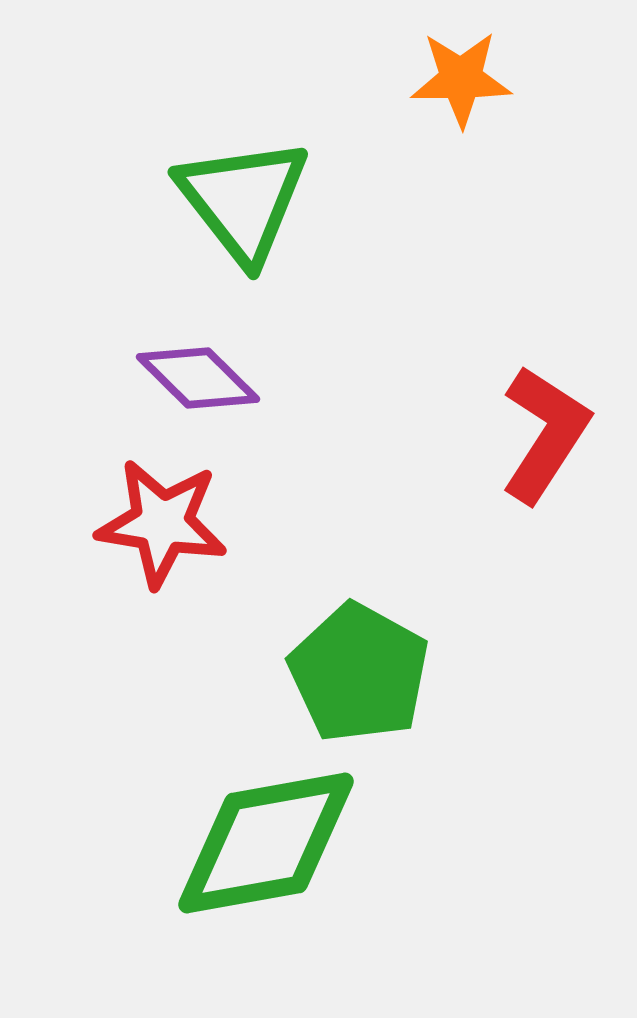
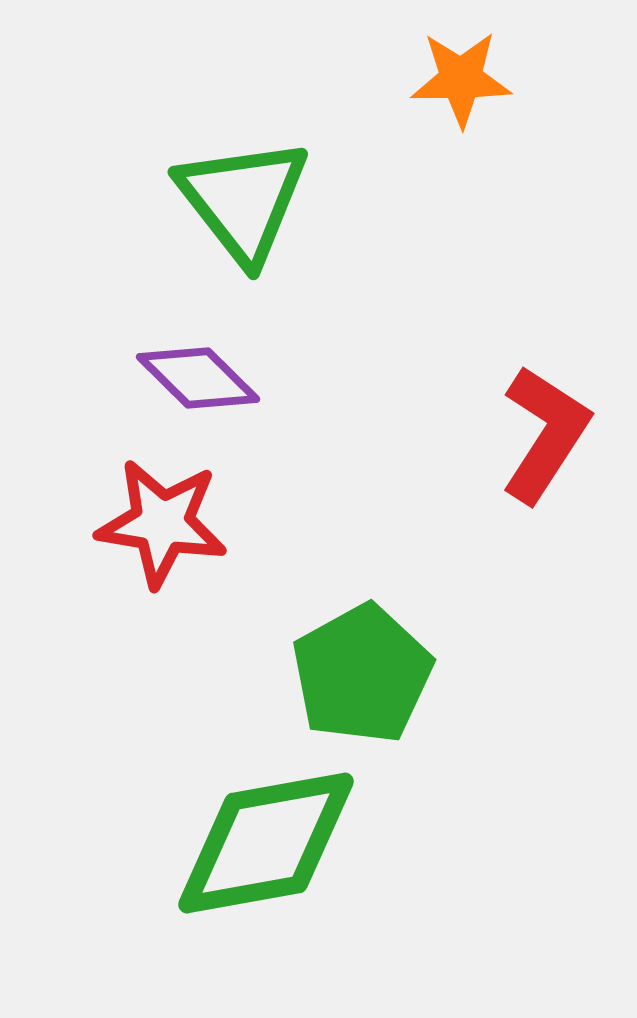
green pentagon: moved 3 px right, 1 px down; rotated 14 degrees clockwise
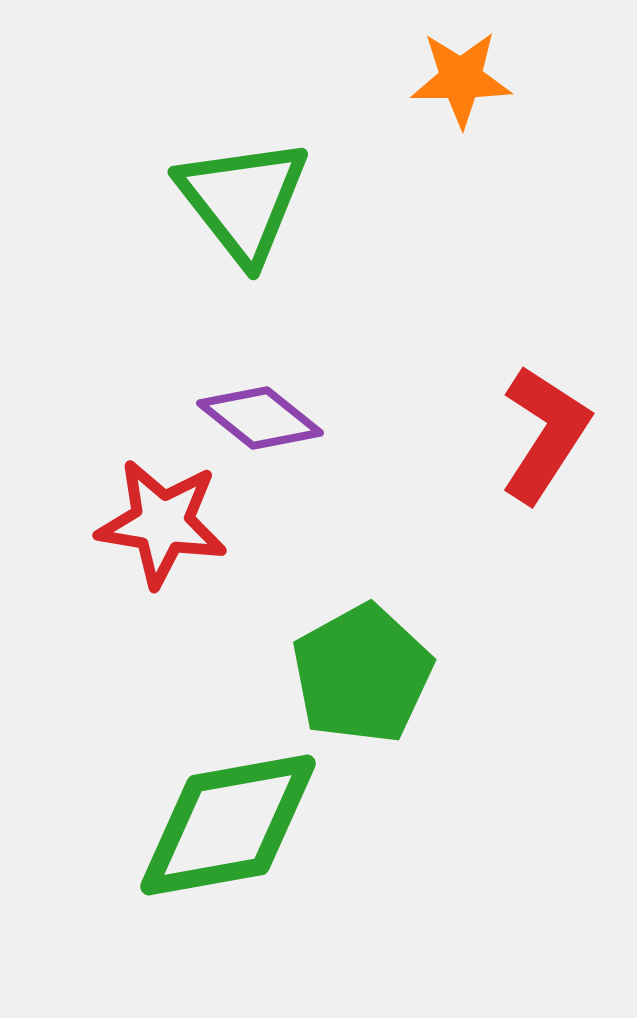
purple diamond: moved 62 px right, 40 px down; rotated 6 degrees counterclockwise
green diamond: moved 38 px left, 18 px up
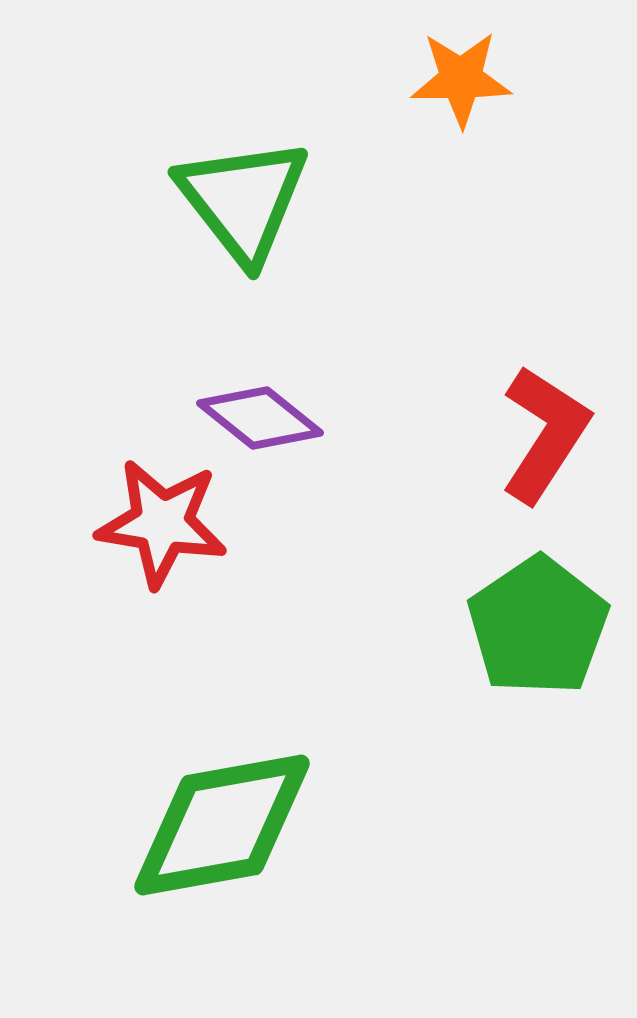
green pentagon: moved 176 px right, 48 px up; rotated 5 degrees counterclockwise
green diamond: moved 6 px left
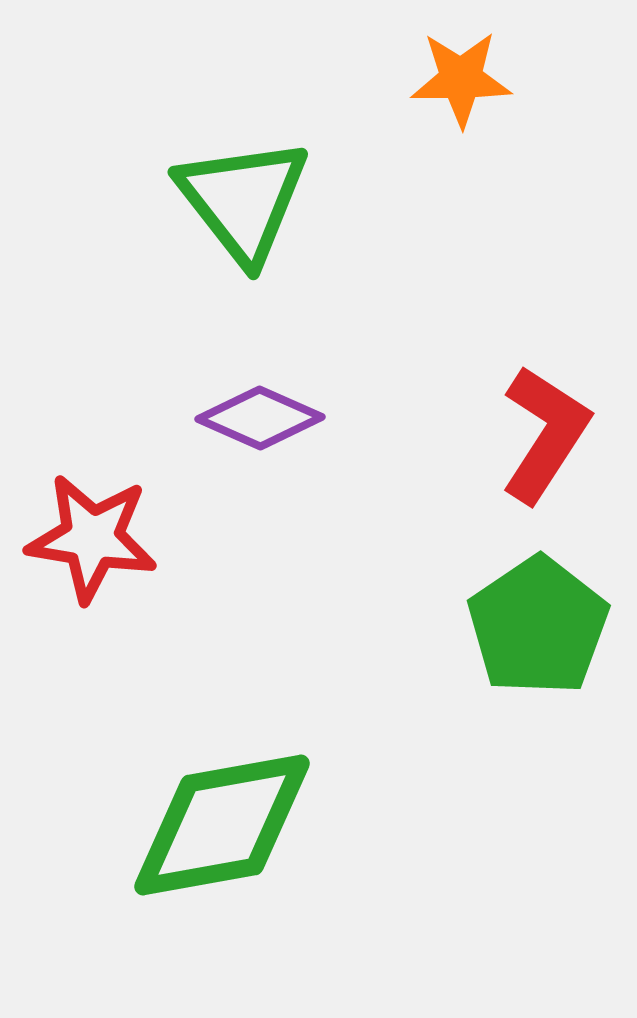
purple diamond: rotated 15 degrees counterclockwise
red star: moved 70 px left, 15 px down
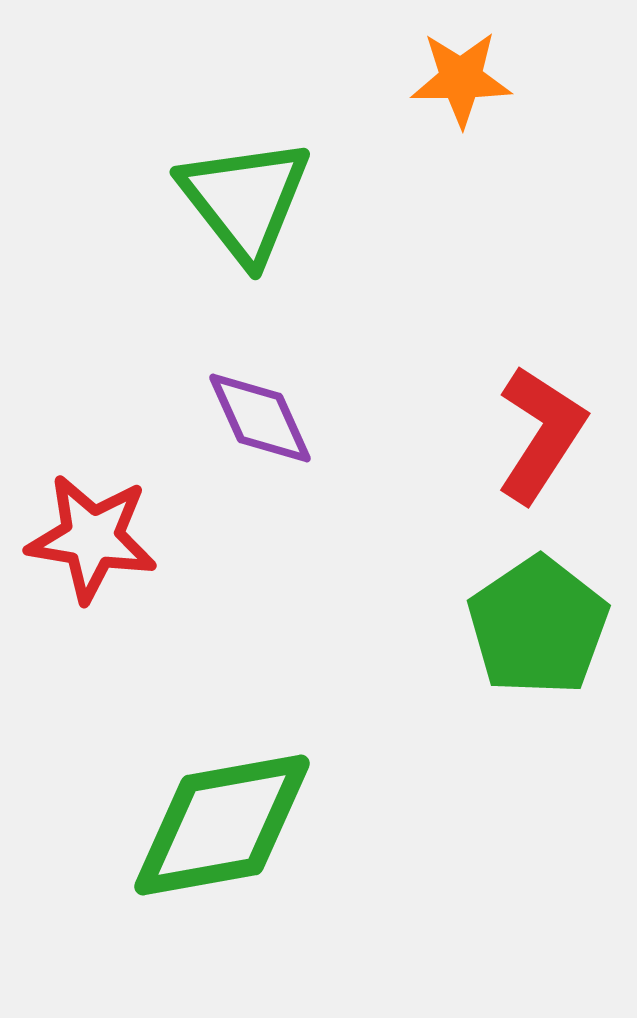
green triangle: moved 2 px right
purple diamond: rotated 42 degrees clockwise
red L-shape: moved 4 px left
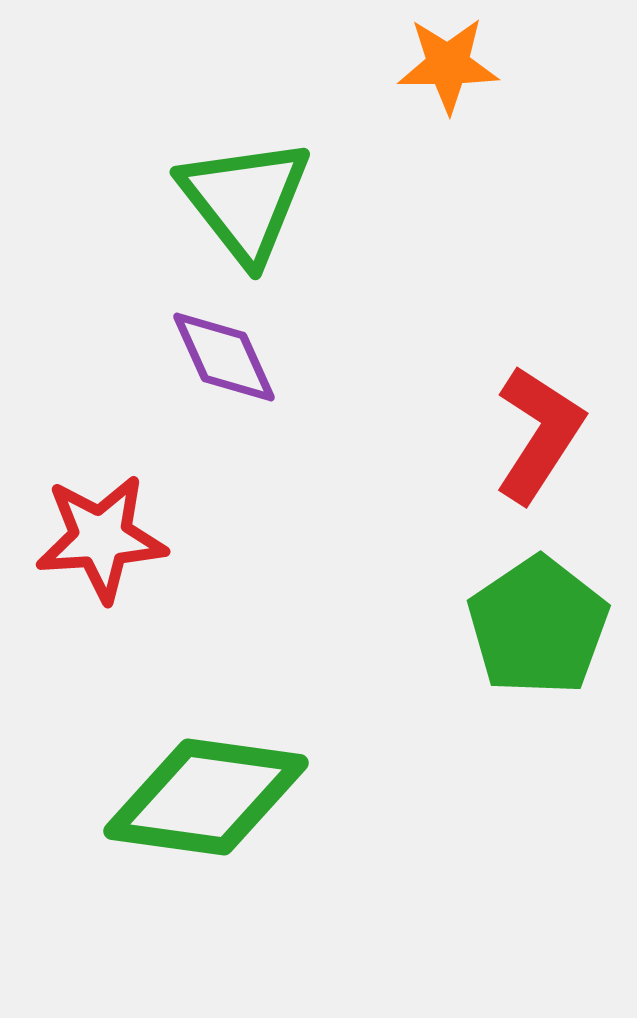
orange star: moved 13 px left, 14 px up
purple diamond: moved 36 px left, 61 px up
red L-shape: moved 2 px left
red star: moved 9 px right; rotated 13 degrees counterclockwise
green diamond: moved 16 px left, 28 px up; rotated 18 degrees clockwise
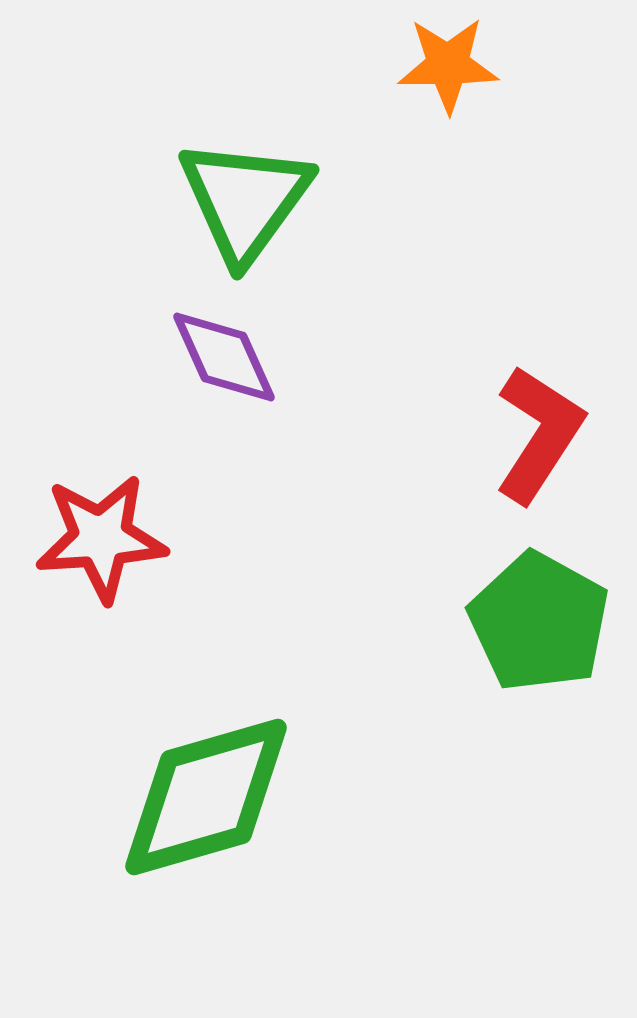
green triangle: rotated 14 degrees clockwise
green pentagon: moved 1 px right, 4 px up; rotated 9 degrees counterclockwise
green diamond: rotated 24 degrees counterclockwise
